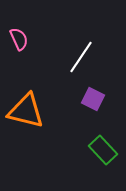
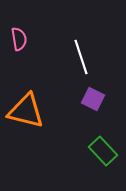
pink semicircle: rotated 15 degrees clockwise
white line: rotated 52 degrees counterclockwise
green rectangle: moved 1 px down
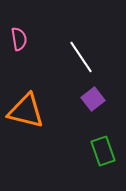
white line: rotated 16 degrees counterclockwise
purple square: rotated 25 degrees clockwise
green rectangle: rotated 24 degrees clockwise
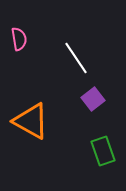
white line: moved 5 px left, 1 px down
orange triangle: moved 5 px right, 10 px down; rotated 15 degrees clockwise
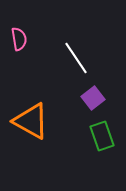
purple square: moved 1 px up
green rectangle: moved 1 px left, 15 px up
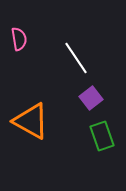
purple square: moved 2 px left
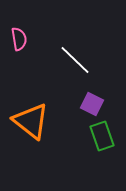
white line: moved 1 px left, 2 px down; rotated 12 degrees counterclockwise
purple square: moved 1 px right, 6 px down; rotated 25 degrees counterclockwise
orange triangle: rotated 9 degrees clockwise
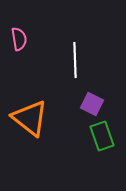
white line: rotated 44 degrees clockwise
orange triangle: moved 1 px left, 3 px up
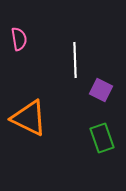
purple square: moved 9 px right, 14 px up
orange triangle: moved 1 px left; rotated 12 degrees counterclockwise
green rectangle: moved 2 px down
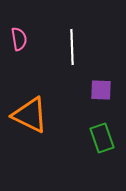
white line: moved 3 px left, 13 px up
purple square: rotated 25 degrees counterclockwise
orange triangle: moved 1 px right, 3 px up
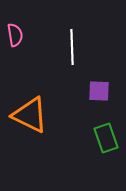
pink semicircle: moved 4 px left, 4 px up
purple square: moved 2 px left, 1 px down
green rectangle: moved 4 px right
